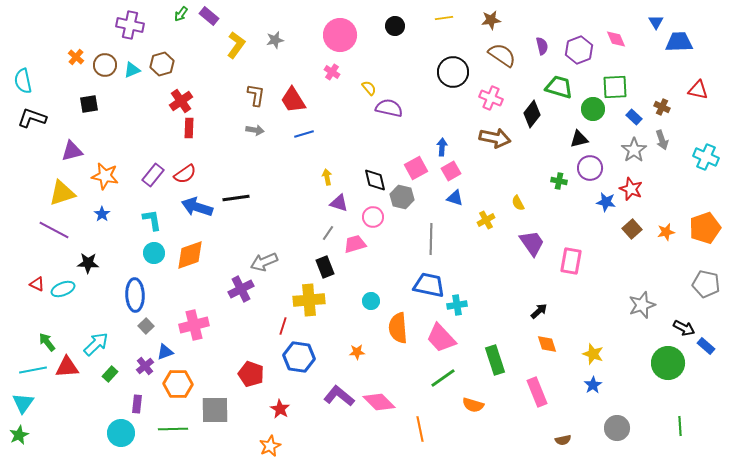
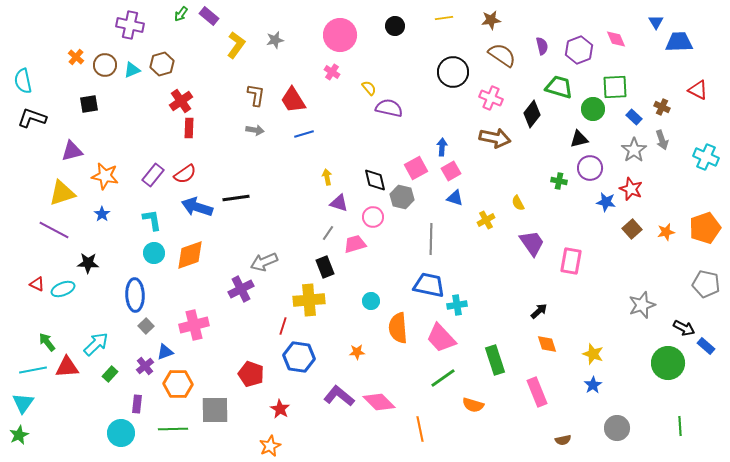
red triangle at (698, 90): rotated 15 degrees clockwise
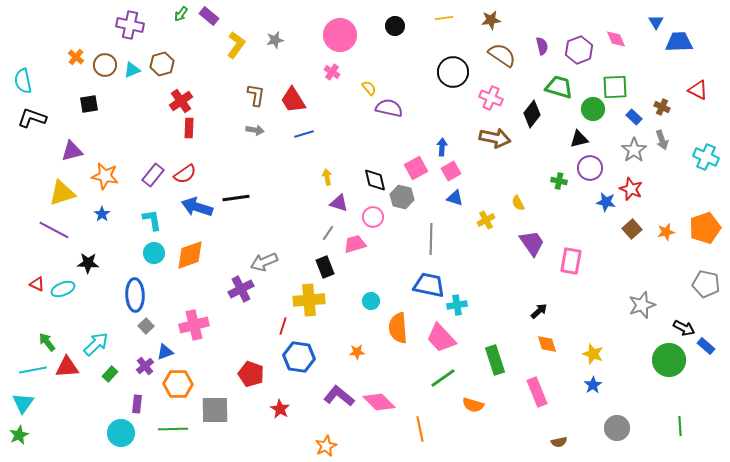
green circle at (668, 363): moved 1 px right, 3 px up
brown semicircle at (563, 440): moved 4 px left, 2 px down
orange star at (270, 446): moved 56 px right
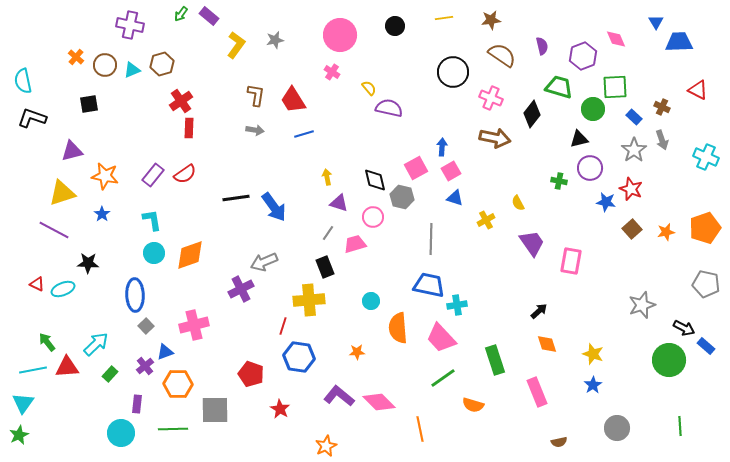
purple hexagon at (579, 50): moved 4 px right, 6 px down
blue arrow at (197, 207): moved 77 px right; rotated 144 degrees counterclockwise
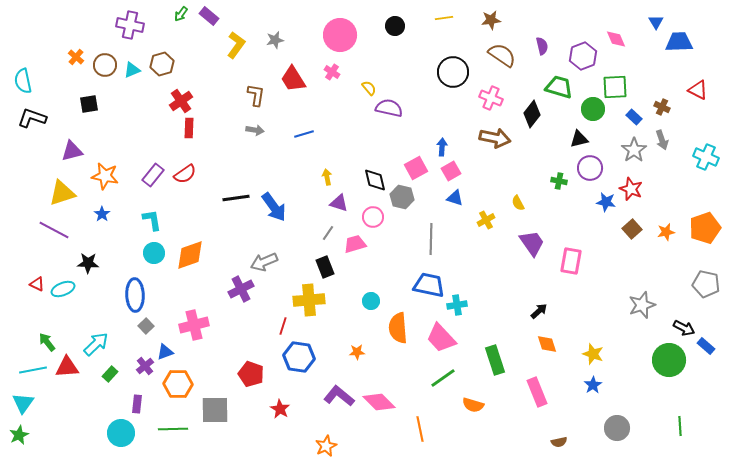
red trapezoid at (293, 100): moved 21 px up
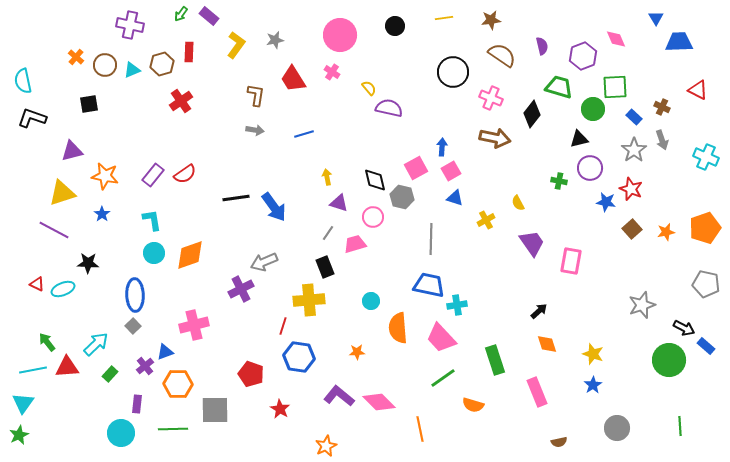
blue triangle at (656, 22): moved 4 px up
red rectangle at (189, 128): moved 76 px up
gray square at (146, 326): moved 13 px left
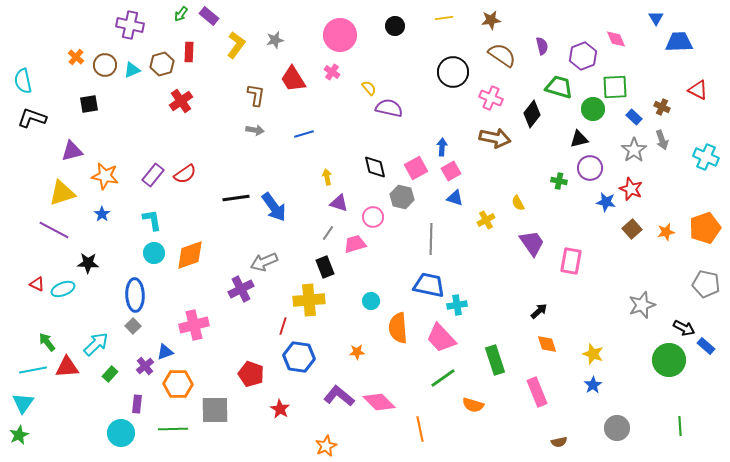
black diamond at (375, 180): moved 13 px up
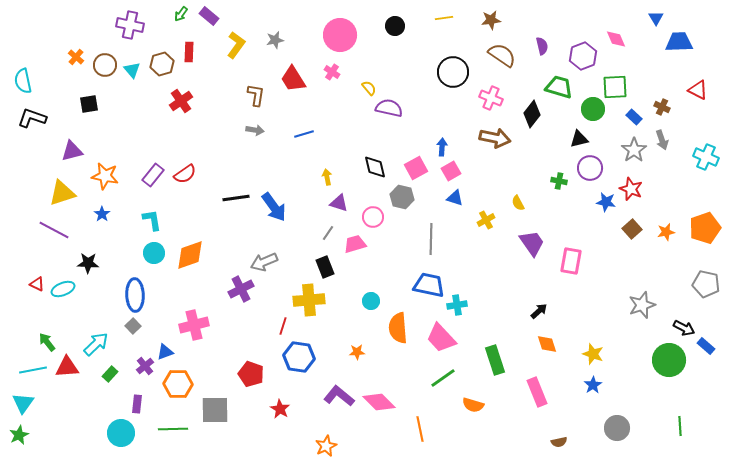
cyan triangle at (132, 70): rotated 48 degrees counterclockwise
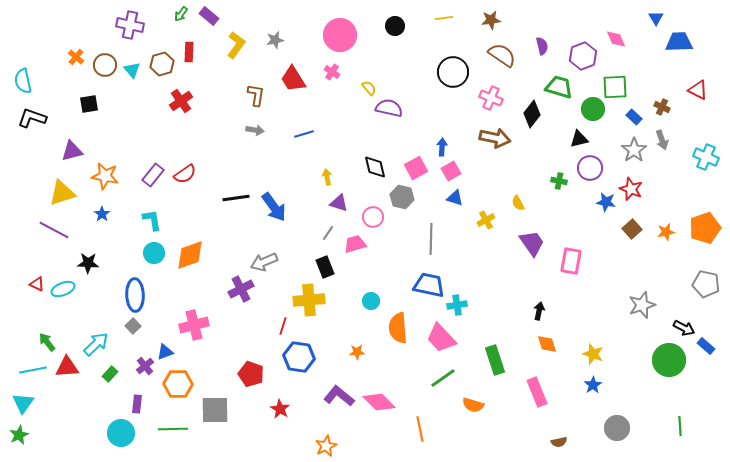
black arrow at (539, 311): rotated 36 degrees counterclockwise
